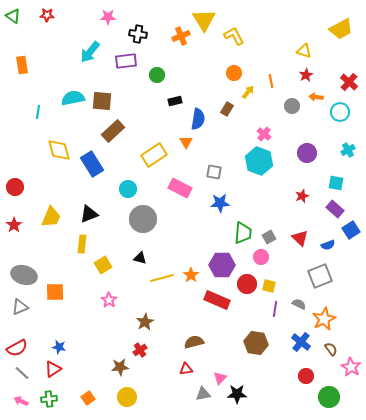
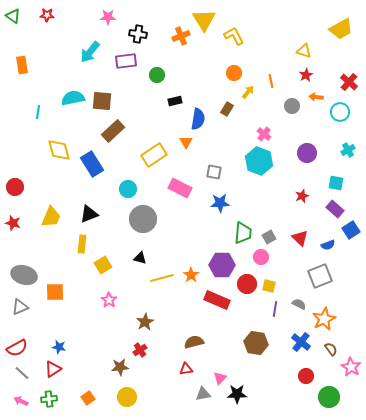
red star at (14, 225): moved 1 px left, 2 px up; rotated 21 degrees counterclockwise
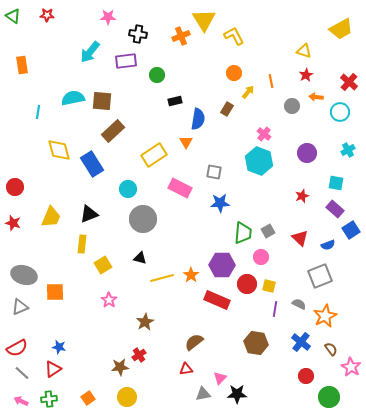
gray square at (269, 237): moved 1 px left, 6 px up
orange star at (324, 319): moved 1 px right, 3 px up
brown semicircle at (194, 342): rotated 24 degrees counterclockwise
red cross at (140, 350): moved 1 px left, 5 px down
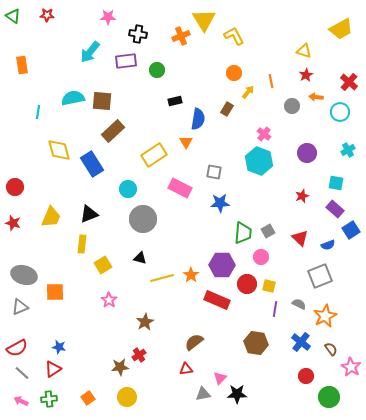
green circle at (157, 75): moved 5 px up
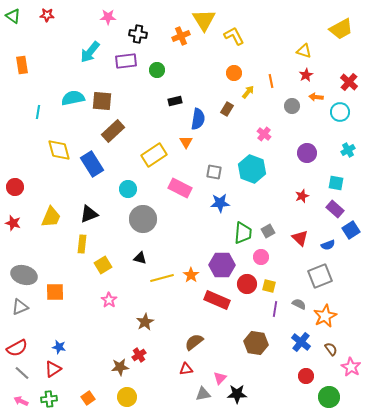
cyan hexagon at (259, 161): moved 7 px left, 8 px down
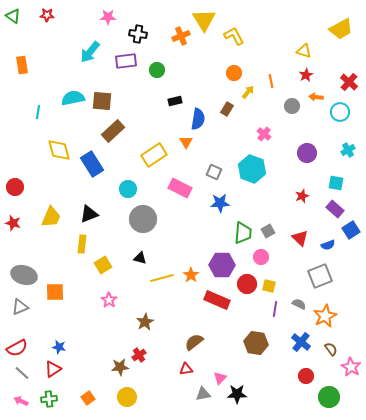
gray square at (214, 172): rotated 14 degrees clockwise
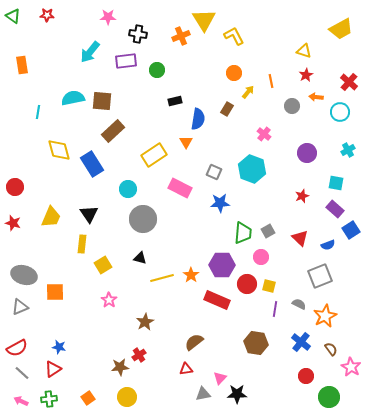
black triangle at (89, 214): rotated 42 degrees counterclockwise
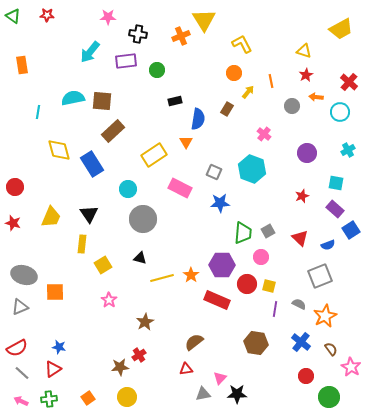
yellow L-shape at (234, 36): moved 8 px right, 8 px down
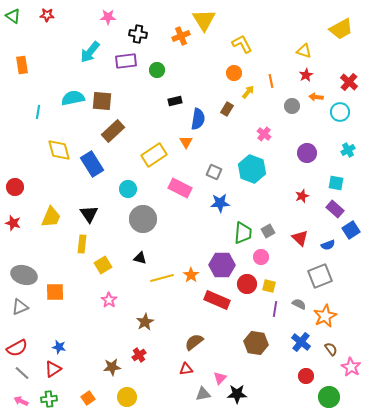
brown star at (120, 367): moved 8 px left
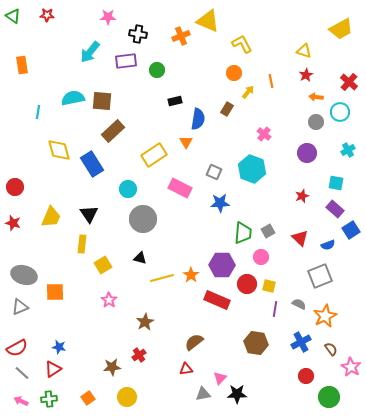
yellow triangle at (204, 20): moved 4 px right, 1 px down; rotated 35 degrees counterclockwise
gray circle at (292, 106): moved 24 px right, 16 px down
blue cross at (301, 342): rotated 24 degrees clockwise
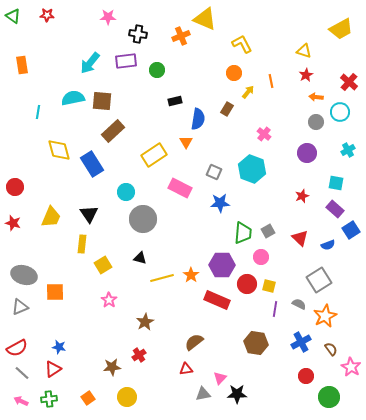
yellow triangle at (208, 21): moved 3 px left, 2 px up
cyan arrow at (90, 52): moved 11 px down
cyan circle at (128, 189): moved 2 px left, 3 px down
gray square at (320, 276): moved 1 px left, 4 px down; rotated 10 degrees counterclockwise
